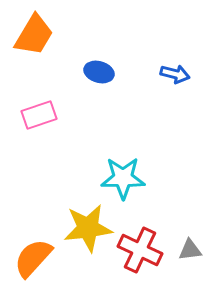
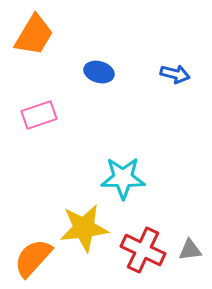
yellow star: moved 4 px left
red cross: moved 3 px right
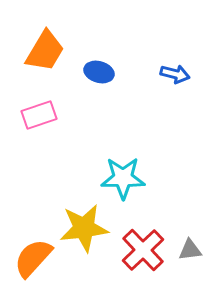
orange trapezoid: moved 11 px right, 16 px down
red cross: rotated 21 degrees clockwise
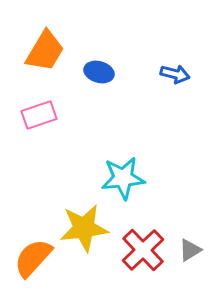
cyan star: rotated 6 degrees counterclockwise
gray triangle: rotated 25 degrees counterclockwise
